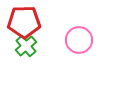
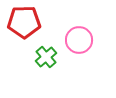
green cross: moved 20 px right, 11 px down
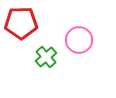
red pentagon: moved 3 px left, 1 px down
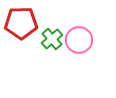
green cross: moved 6 px right, 18 px up
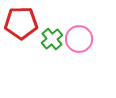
pink circle: moved 1 px up
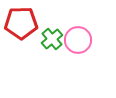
pink circle: moved 1 px left, 1 px down
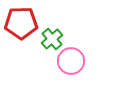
pink circle: moved 7 px left, 21 px down
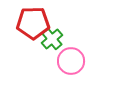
red pentagon: moved 12 px right
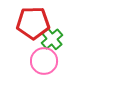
pink circle: moved 27 px left
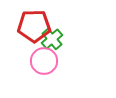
red pentagon: moved 1 px right, 3 px down
